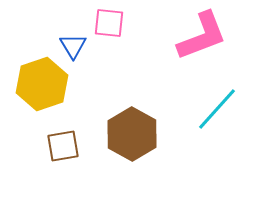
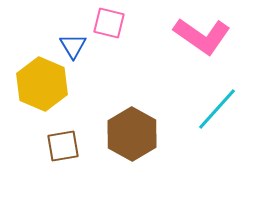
pink square: rotated 8 degrees clockwise
pink L-shape: rotated 56 degrees clockwise
yellow hexagon: rotated 18 degrees counterclockwise
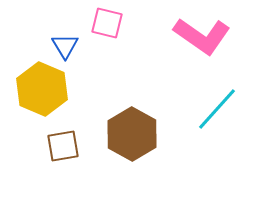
pink square: moved 2 px left
blue triangle: moved 8 px left
yellow hexagon: moved 5 px down
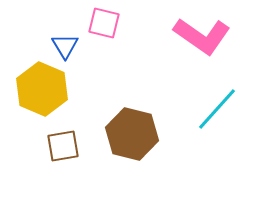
pink square: moved 3 px left
brown hexagon: rotated 15 degrees counterclockwise
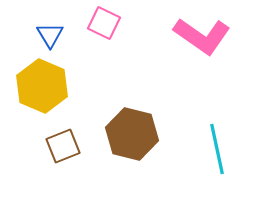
pink square: rotated 12 degrees clockwise
blue triangle: moved 15 px left, 11 px up
yellow hexagon: moved 3 px up
cyan line: moved 40 px down; rotated 54 degrees counterclockwise
brown square: rotated 12 degrees counterclockwise
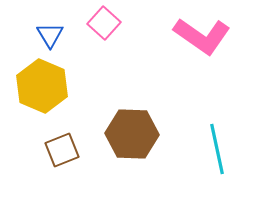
pink square: rotated 16 degrees clockwise
brown hexagon: rotated 12 degrees counterclockwise
brown square: moved 1 px left, 4 px down
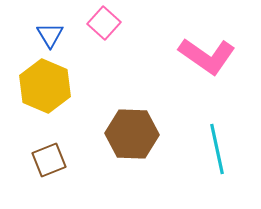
pink L-shape: moved 5 px right, 20 px down
yellow hexagon: moved 3 px right
brown square: moved 13 px left, 10 px down
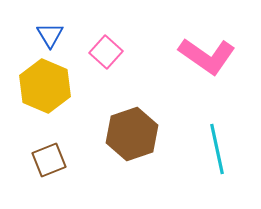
pink square: moved 2 px right, 29 px down
brown hexagon: rotated 21 degrees counterclockwise
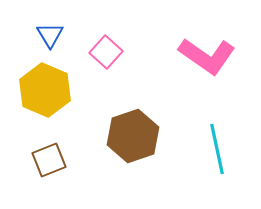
yellow hexagon: moved 4 px down
brown hexagon: moved 1 px right, 2 px down
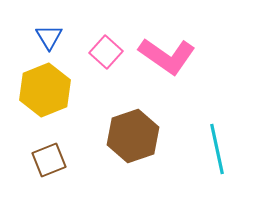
blue triangle: moved 1 px left, 2 px down
pink L-shape: moved 40 px left
yellow hexagon: rotated 15 degrees clockwise
